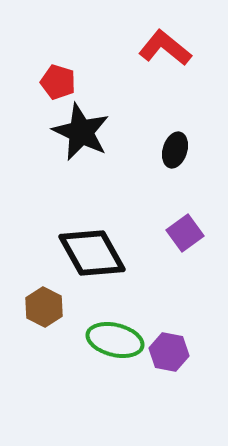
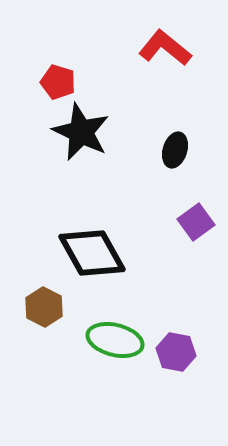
purple square: moved 11 px right, 11 px up
purple hexagon: moved 7 px right
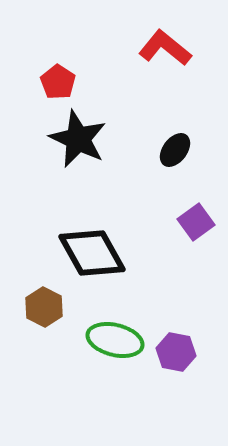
red pentagon: rotated 16 degrees clockwise
black star: moved 3 px left, 7 px down
black ellipse: rotated 20 degrees clockwise
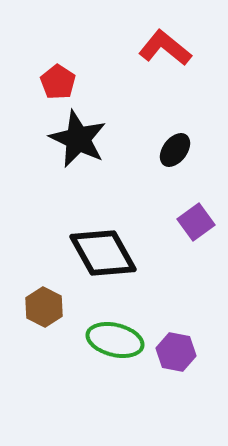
black diamond: moved 11 px right
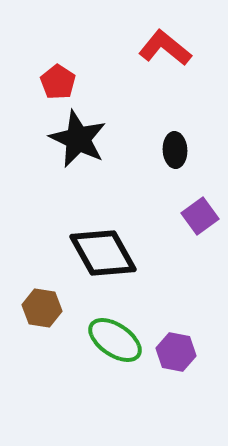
black ellipse: rotated 40 degrees counterclockwise
purple square: moved 4 px right, 6 px up
brown hexagon: moved 2 px left, 1 px down; rotated 18 degrees counterclockwise
green ellipse: rotated 20 degrees clockwise
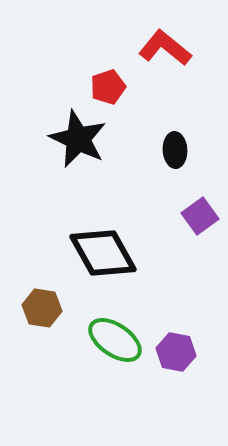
red pentagon: moved 50 px right, 5 px down; rotated 20 degrees clockwise
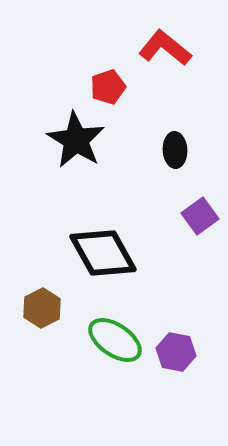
black star: moved 2 px left, 1 px down; rotated 6 degrees clockwise
brown hexagon: rotated 24 degrees clockwise
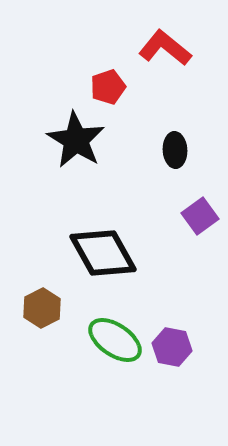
purple hexagon: moved 4 px left, 5 px up
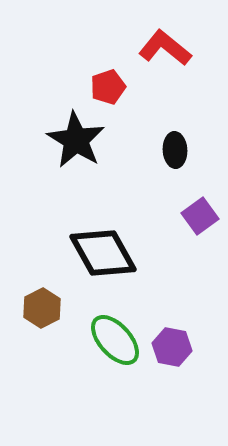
green ellipse: rotated 14 degrees clockwise
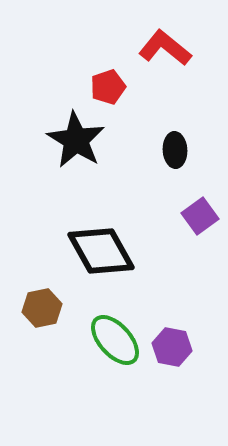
black diamond: moved 2 px left, 2 px up
brown hexagon: rotated 15 degrees clockwise
